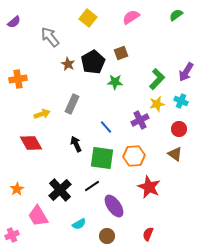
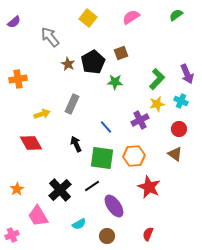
purple arrow: moved 1 px right, 2 px down; rotated 54 degrees counterclockwise
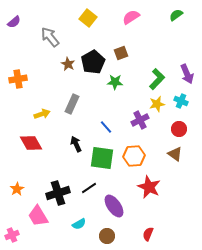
black line: moved 3 px left, 2 px down
black cross: moved 2 px left, 3 px down; rotated 25 degrees clockwise
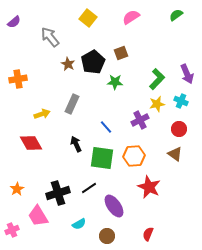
pink cross: moved 5 px up
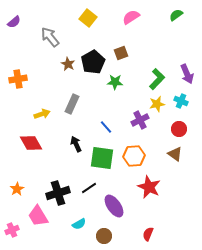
brown circle: moved 3 px left
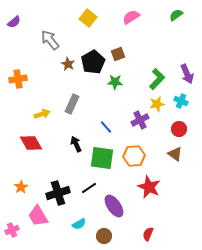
gray arrow: moved 3 px down
brown square: moved 3 px left, 1 px down
orange star: moved 4 px right, 2 px up
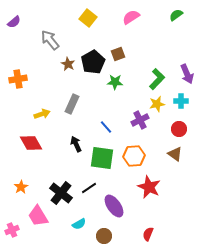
cyan cross: rotated 24 degrees counterclockwise
black cross: moved 3 px right; rotated 35 degrees counterclockwise
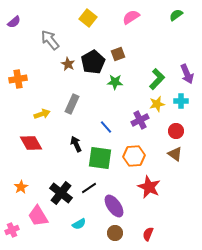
red circle: moved 3 px left, 2 px down
green square: moved 2 px left
brown circle: moved 11 px right, 3 px up
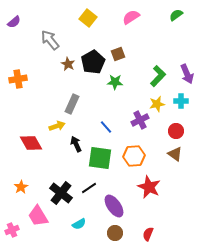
green L-shape: moved 1 px right, 3 px up
yellow arrow: moved 15 px right, 12 px down
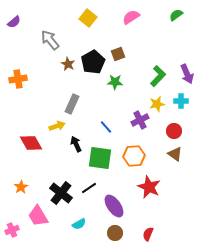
red circle: moved 2 px left
